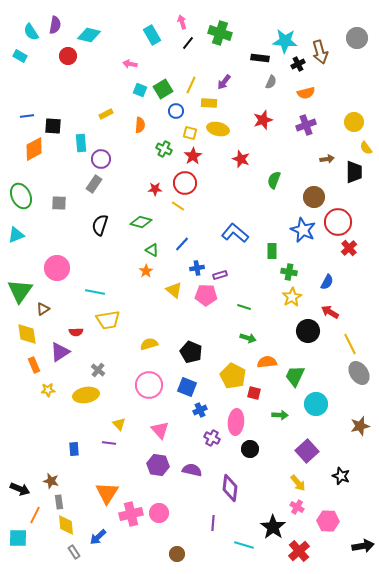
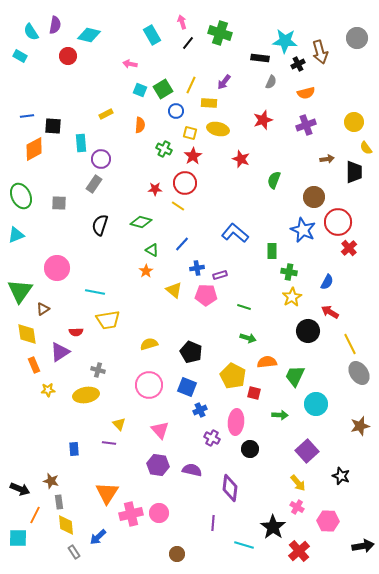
gray cross at (98, 370): rotated 24 degrees counterclockwise
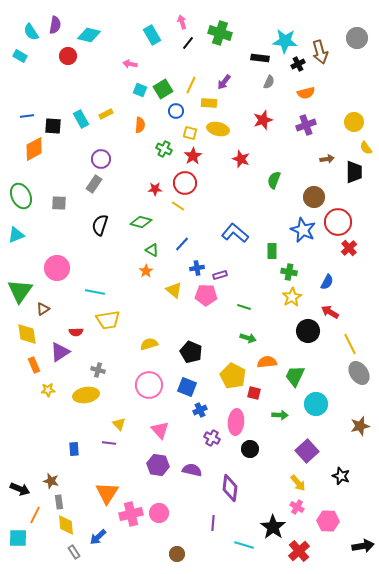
gray semicircle at (271, 82): moved 2 px left
cyan rectangle at (81, 143): moved 24 px up; rotated 24 degrees counterclockwise
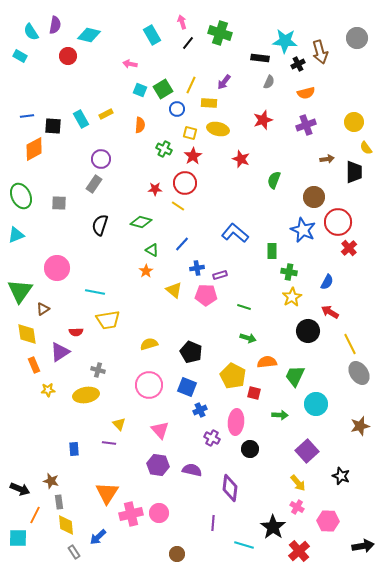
blue circle at (176, 111): moved 1 px right, 2 px up
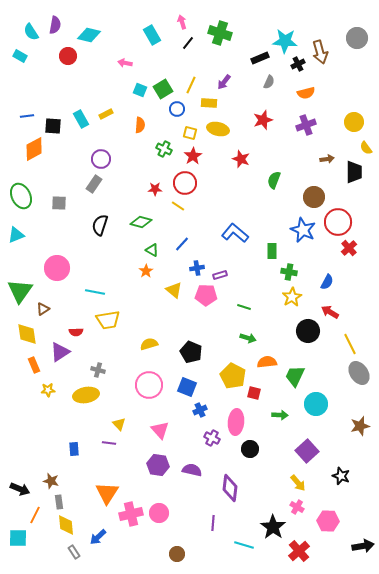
black rectangle at (260, 58): rotated 30 degrees counterclockwise
pink arrow at (130, 64): moved 5 px left, 1 px up
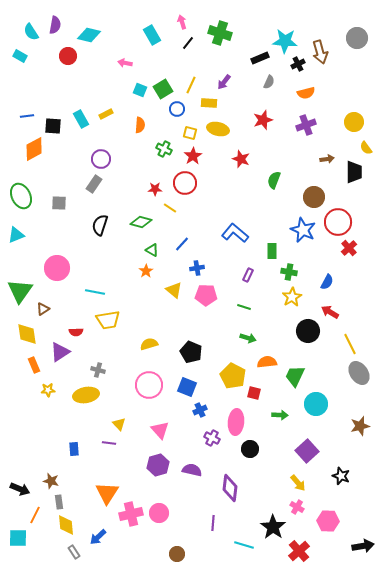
yellow line at (178, 206): moved 8 px left, 2 px down
purple rectangle at (220, 275): moved 28 px right; rotated 48 degrees counterclockwise
purple hexagon at (158, 465): rotated 25 degrees counterclockwise
